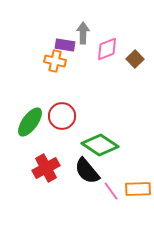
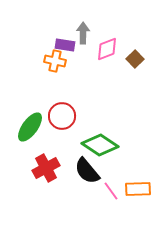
green ellipse: moved 5 px down
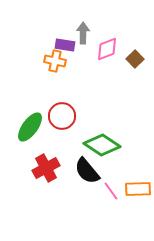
green diamond: moved 2 px right
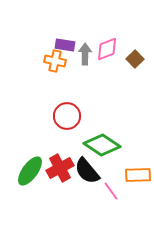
gray arrow: moved 2 px right, 21 px down
red circle: moved 5 px right
green ellipse: moved 44 px down
red cross: moved 14 px right
orange rectangle: moved 14 px up
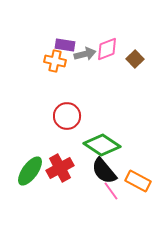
gray arrow: rotated 75 degrees clockwise
black semicircle: moved 17 px right
orange rectangle: moved 6 px down; rotated 30 degrees clockwise
